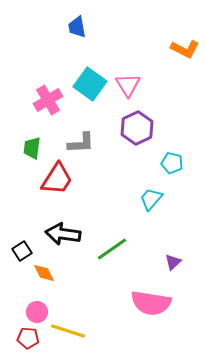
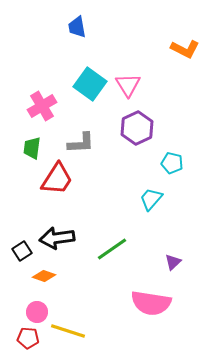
pink cross: moved 6 px left, 6 px down
black arrow: moved 6 px left, 4 px down; rotated 16 degrees counterclockwise
orange diamond: moved 3 px down; rotated 45 degrees counterclockwise
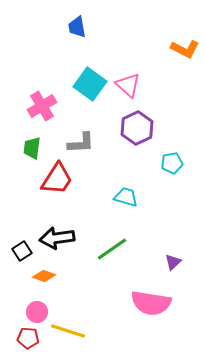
pink triangle: rotated 16 degrees counterclockwise
cyan pentagon: rotated 25 degrees counterclockwise
cyan trapezoid: moved 25 px left, 2 px up; rotated 65 degrees clockwise
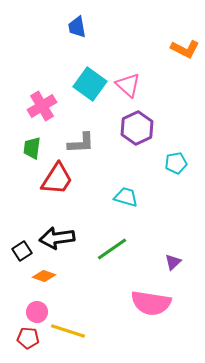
cyan pentagon: moved 4 px right
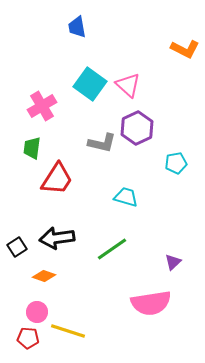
gray L-shape: moved 21 px right; rotated 16 degrees clockwise
black square: moved 5 px left, 4 px up
pink semicircle: rotated 18 degrees counterclockwise
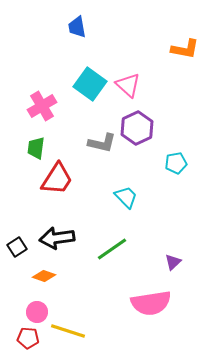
orange L-shape: rotated 16 degrees counterclockwise
green trapezoid: moved 4 px right
cyan trapezoid: rotated 30 degrees clockwise
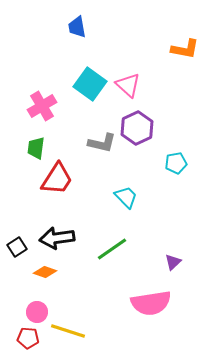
orange diamond: moved 1 px right, 4 px up
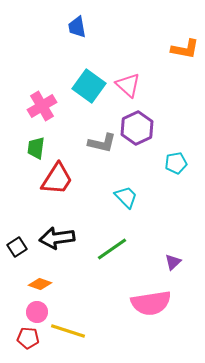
cyan square: moved 1 px left, 2 px down
orange diamond: moved 5 px left, 12 px down
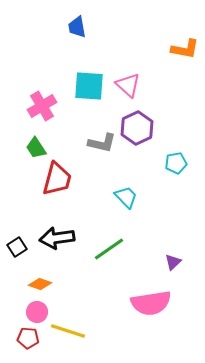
cyan square: rotated 32 degrees counterclockwise
green trapezoid: rotated 40 degrees counterclockwise
red trapezoid: rotated 18 degrees counterclockwise
green line: moved 3 px left
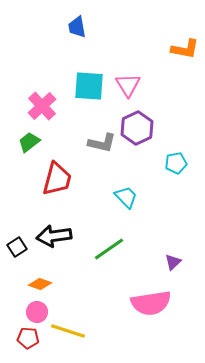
pink triangle: rotated 16 degrees clockwise
pink cross: rotated 12 degrees counterclockwise
green trapezoid: moved 7 px left, 6 px up; rotated 85 degrees clockwise
black arrow: moved 3 px left, 2 px up
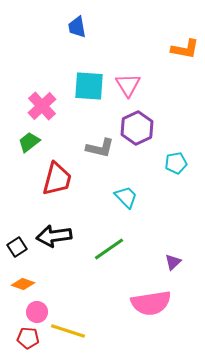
gray L-shape: moved 2 px left, 5 px down
orange diamond: moved 17 px left
